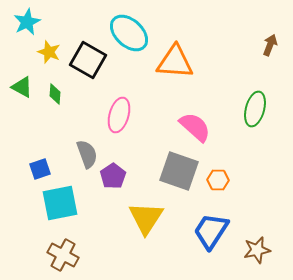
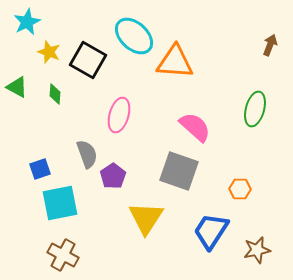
cyan ellipse: moved 5 px right, 3 px down
green triangle: moved 5 px left
orange hexagon: moved 22 px right, 9 px down
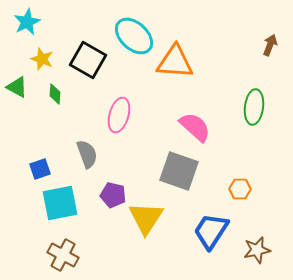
yellow star: moved 7 px left, 7 px down
green ellipse: moved 1 px left, 2 px up; rotated 8 degrees counterclockwise
purple pentagon: moved 19 px down; rotated 25 degrees counterclockwise
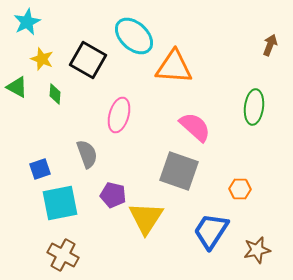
orange triangle: moved 1 px left, 5 px down
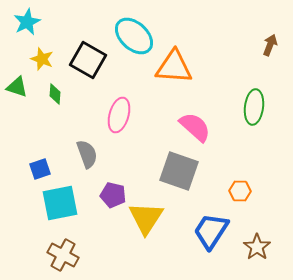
green triangle: rotated 10 degrees counterclockwise
orange hexagon: moved 2 px down
brown star: moved 3 px up; rotated 24 degrees counterclockwise
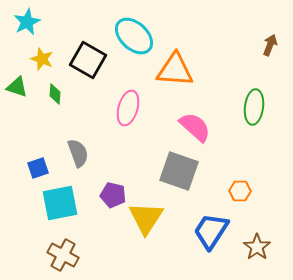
orange triangle: moved 1 px right, 3 px down
pink ellipse: moved 9 px right, 7 px up
gray semicircle: moved 9 px left, 1 px up
blue square: moved 2 px left, 1 px up
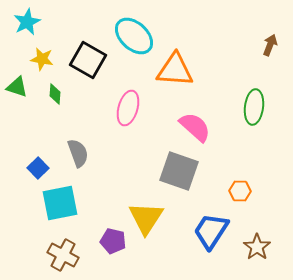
yellow star: rotated 10 degrees counterclockwise
blue square: rotated 25 degrees counterclockwise
purple pentagon: moved 46 px down
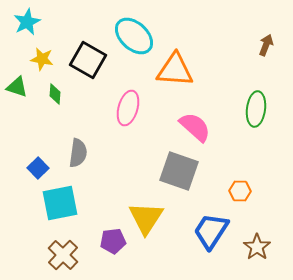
brown arrow: moved 4 px left
green ellipse: moved 2 px right, 2 px down
gray semicircle: rotated 28 degrees clockwise
purple pentagon: rotated 20 degrees counterclockwise
brown cross: rotated 16 degrees clockwise
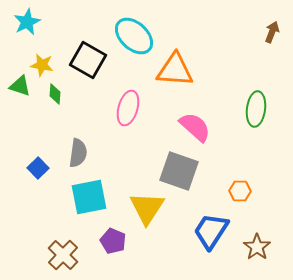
brown arrow: moved 6 px right, 13 px up
yellow star: moved 6 px down
green triangle: moved 3 px right, 1 px up
cyan square: moved 29 px right, 6 px up
yellow triangle: moved 1 px right, 10 px up
purple pentagon: rotated 30 degrees clockwise
